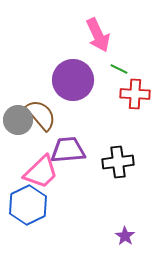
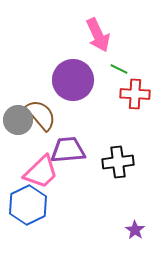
purple star: moved 10 px right, 6 px up
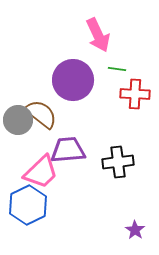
green line: moved 2 px left; rotated 18 degrees counterclockwise
brown semicircle: moved 1 px up; rotated 12 degrees counterclockwise
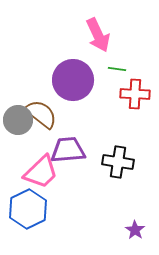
black cross: rotated 16 degrees clockwise
blue hexagon: moved 4 px down
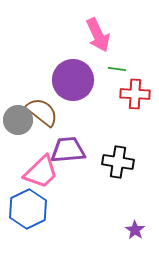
brown semicircle: moved 1 px right, 2 px up
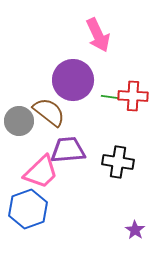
green line: moved 7 px left, 28 px down
red cross: moved 2 px left, 2 px down
brown semicircle: moved 7 px right
gray circle: moved 1 px right, 1 px down
blue hexagon: rotated 6 degrees clockwise
